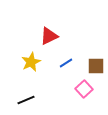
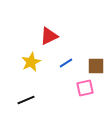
pink square: moved 1 px right, 1 px up; rotated 30 degrees clockwise
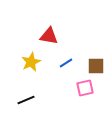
red triangle: rotated 36 degrees clockwise
